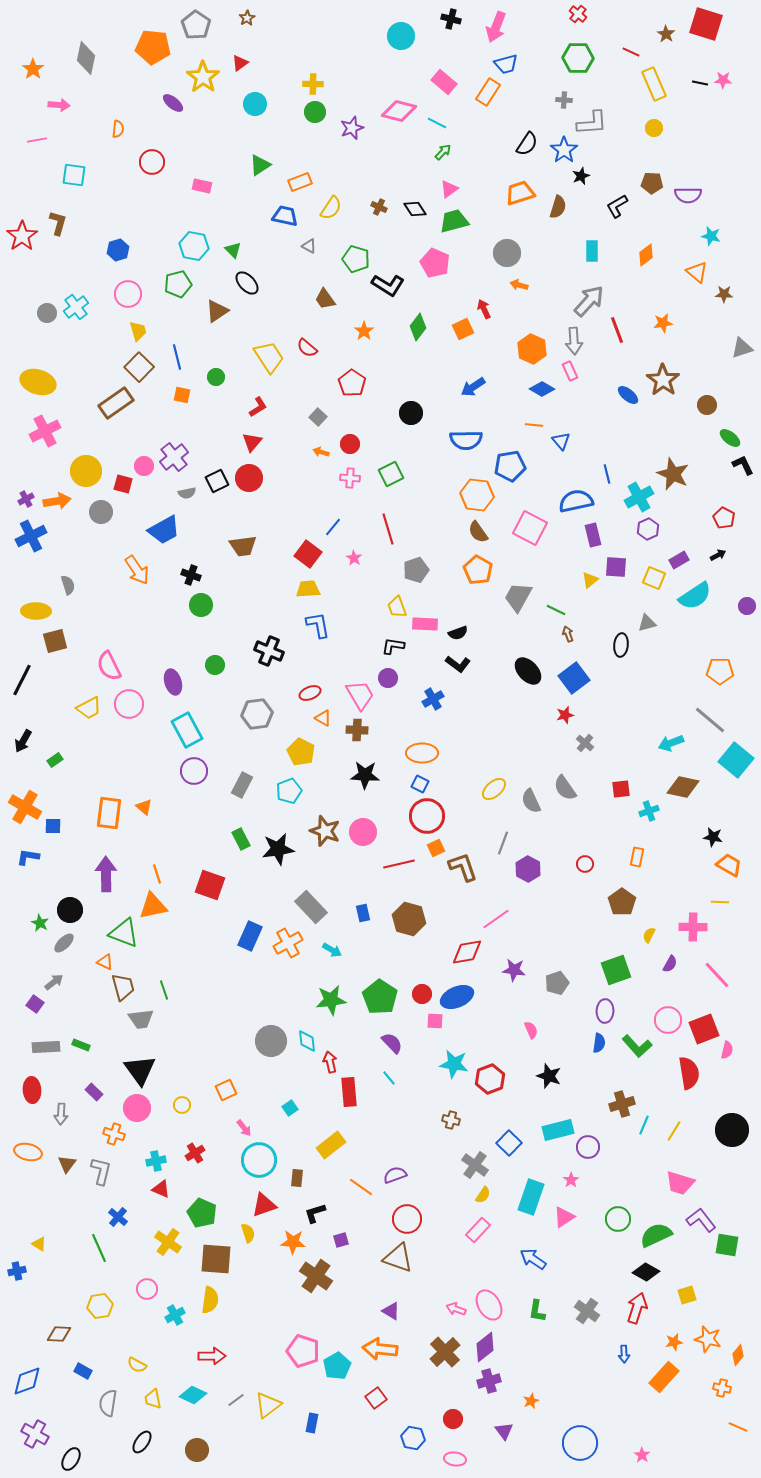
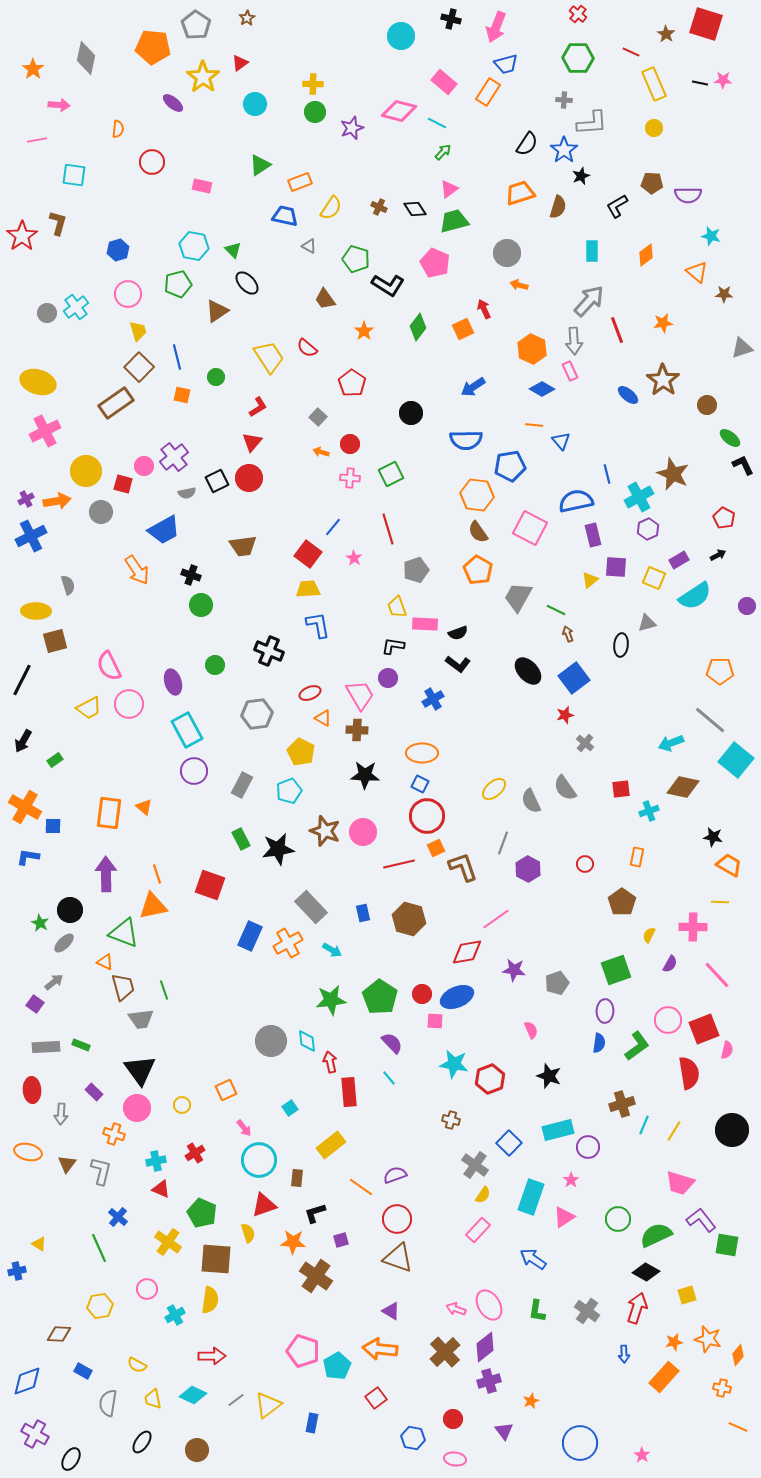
green L-shape at (637, 1046): rotated 84 degrees counterclockwise
red circle at (407, 1219): moved 10 px left
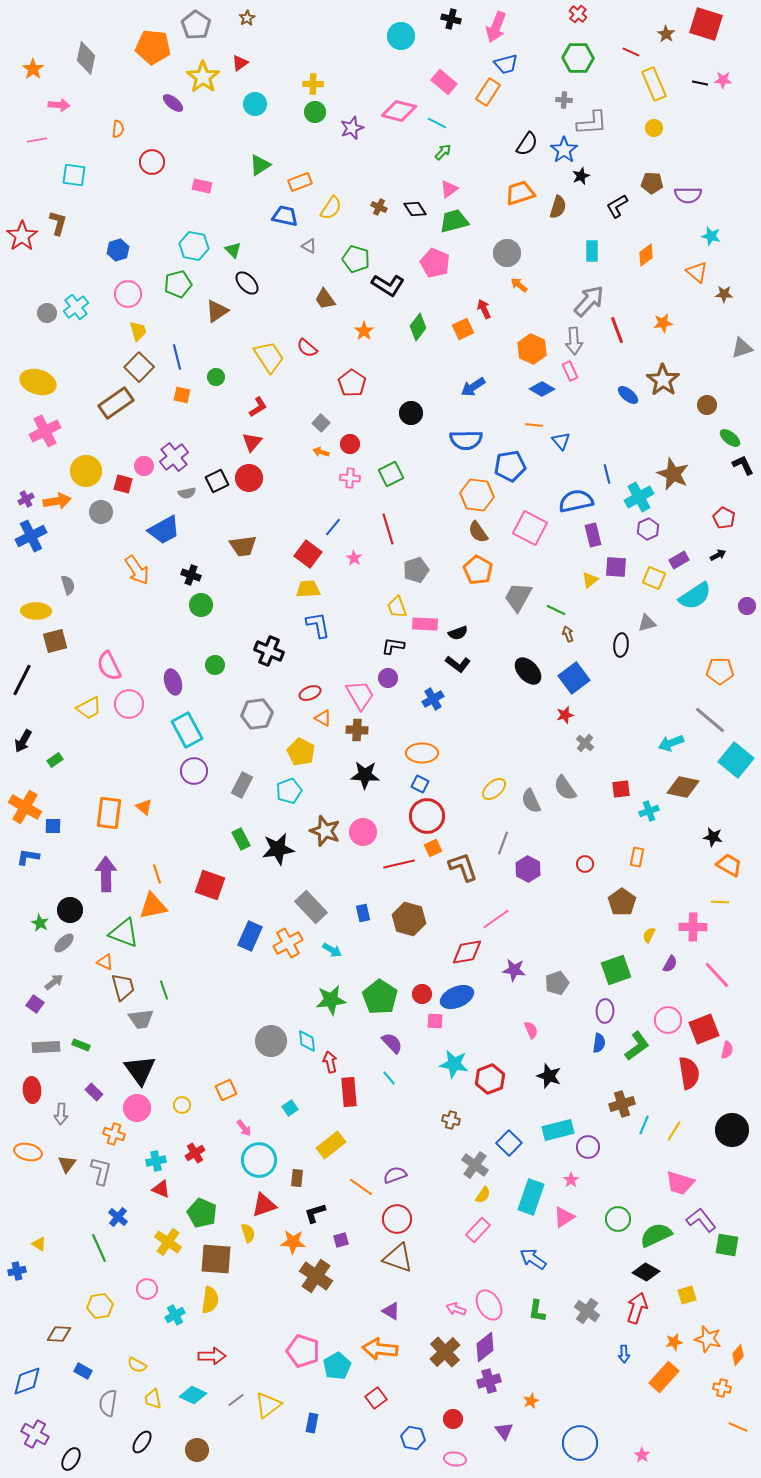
orange arrow at (519, 285): rotated 24 degrees clockwise
gray square at (318, 417): moved 3 px right, 6 px down
orange square at (436, 848): moved 3 px left
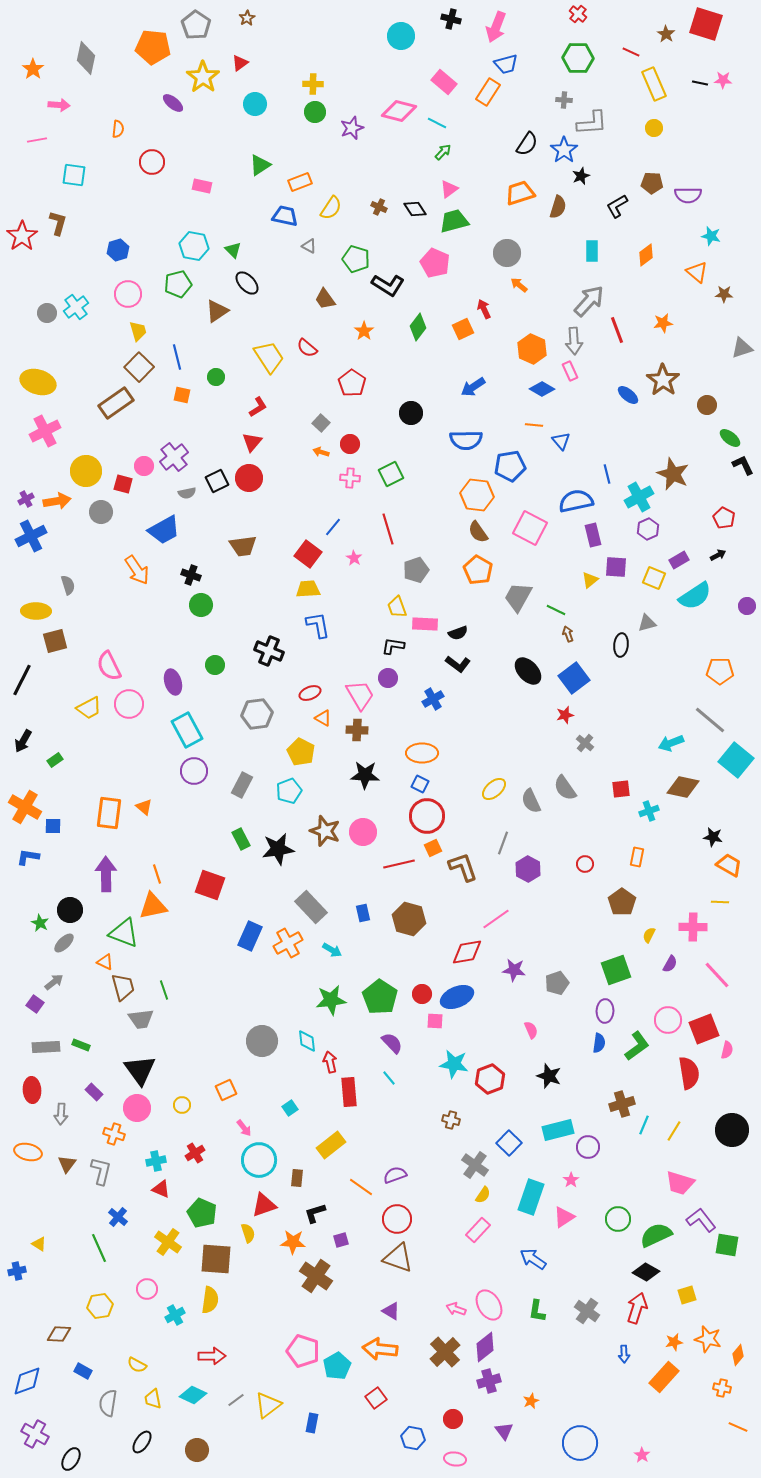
gray circle at (271, 1041): moved 9 px left
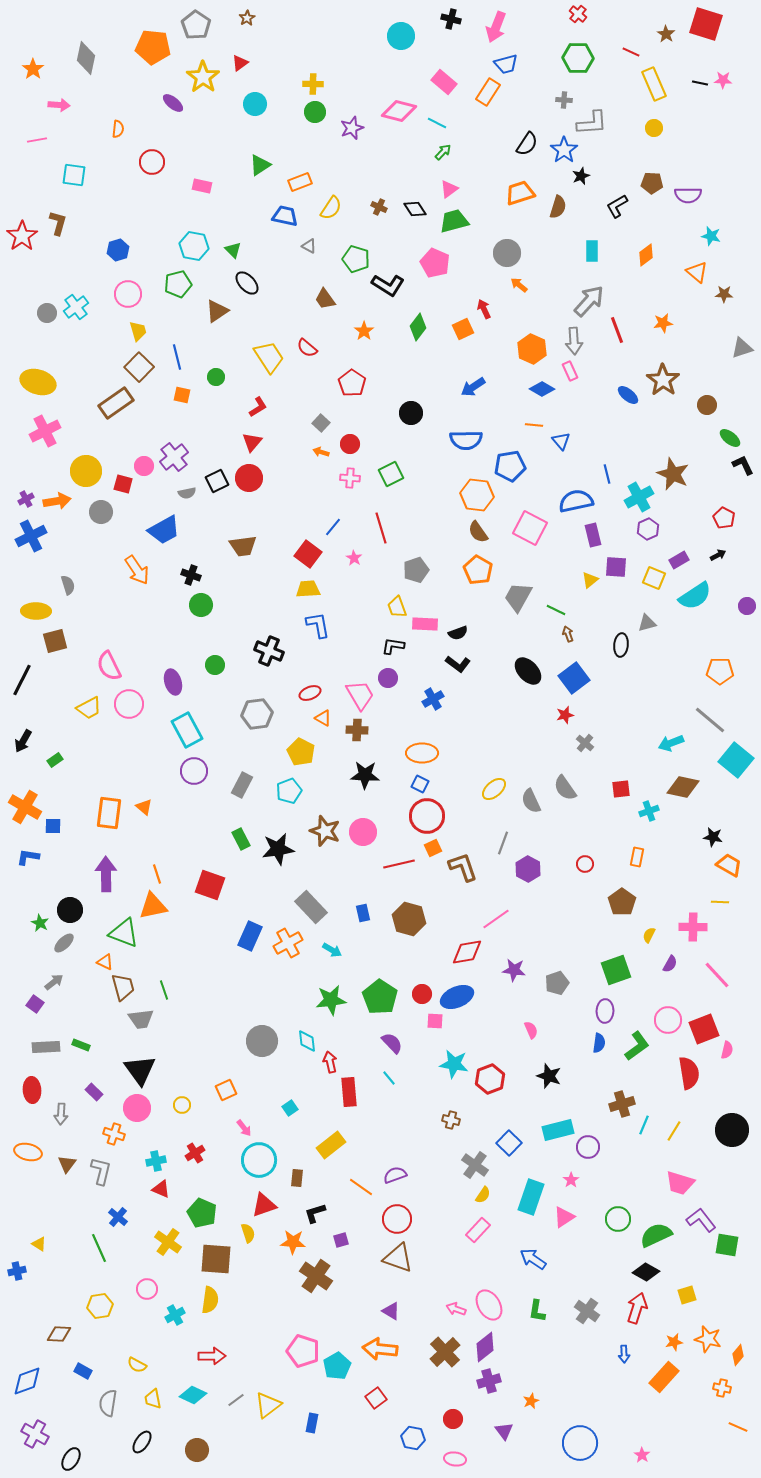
red line at (388, 529): moved 7 px left, 1 px up
